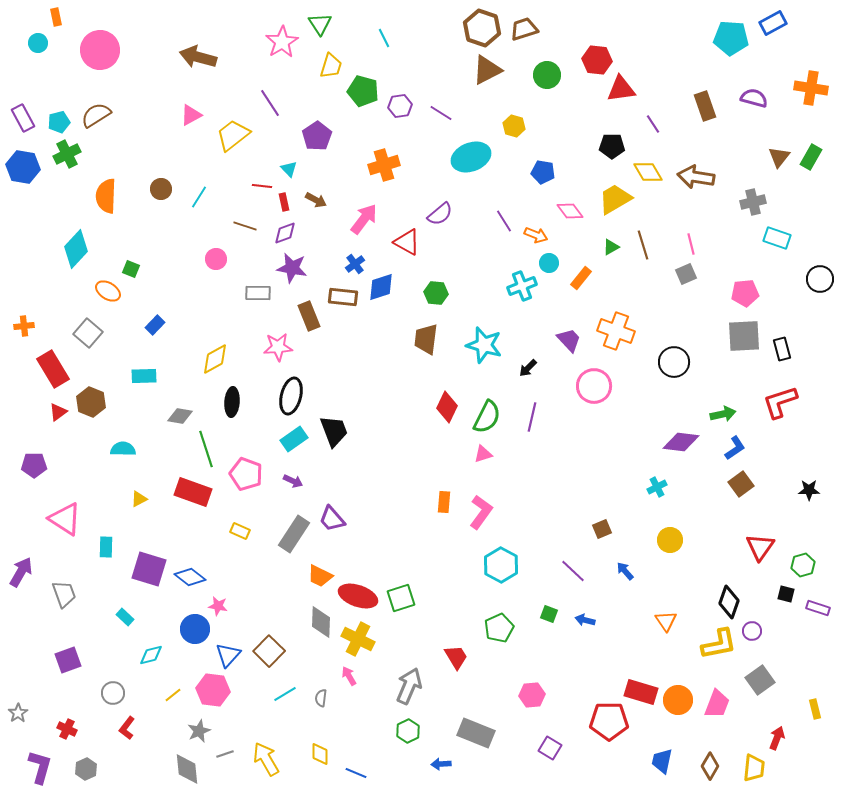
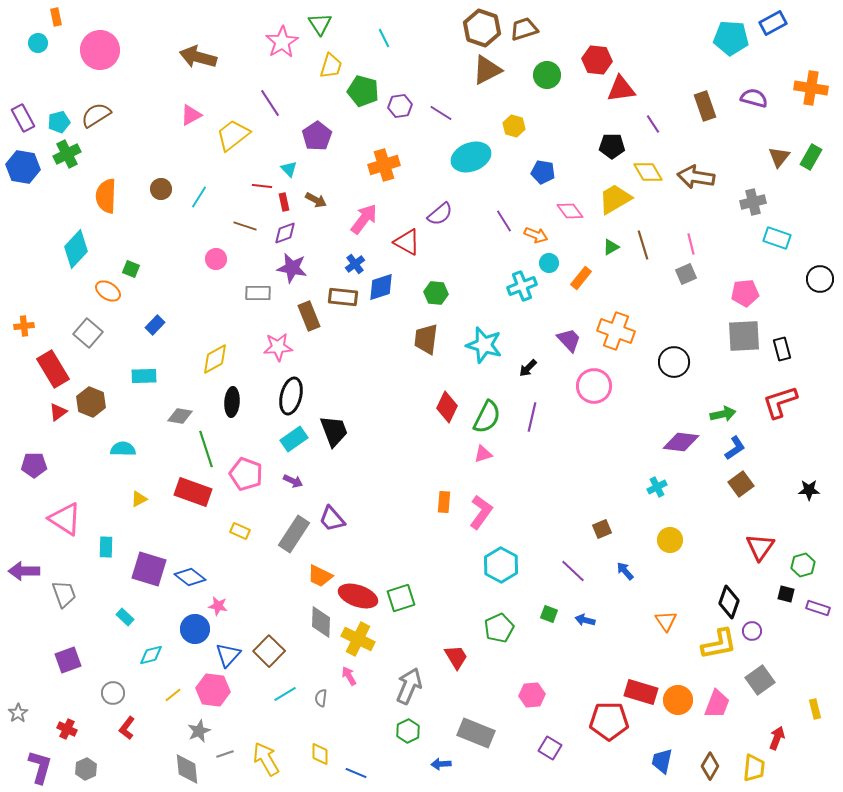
purple arrow at (21, 572): moved 3 px right, 1 px up; rotated 120 degrees counterclockwise
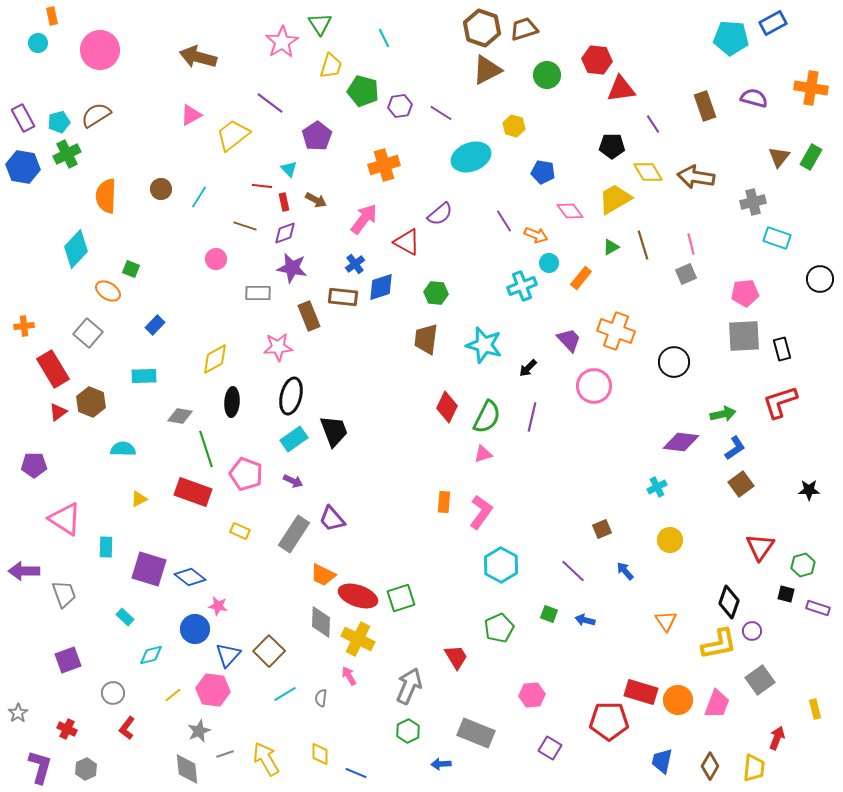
orange rectangle at (56, 17): moved 4 px left, 1 px up
purple line at (270, 103): rotated 20 degrees counterclockwise
orange trapezoid at (320, 576): moved 3 px right, 1 px up
